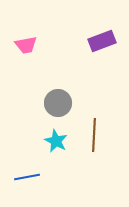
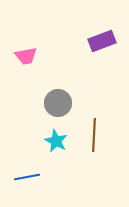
pink trapezoid: moved 11 px down
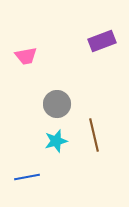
gray circle: moved 1 px left, 1 px down
brown line: rotated 16 degrees counterclockwise
cyan star: rotated 30 degrees clockwise
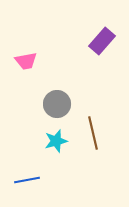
purple rectangle: rotated 28 degrees counterclockwise
pink trapezoid: moved 5 px down
brown line: moved 1 px left, 2 px up
blue line: moved 3 px down
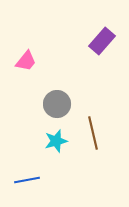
pink trapezoid: rotated 40 degrees counterclockwise
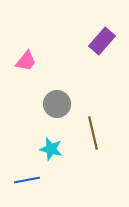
cyan star: moved 5 px left, 8 px down; rotated 30 degrees clockwise
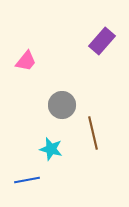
gray circle: moved 5 px right, 1 px down
